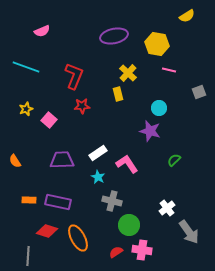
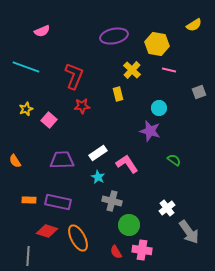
yellow semicircle: moved 7 px right, 9 px down
yellow cross: moved 4 px right, 3 px up
green semicircle: rotated 80 degrees clockwise
red semicircle: rotated 88 degrees counterclockwise
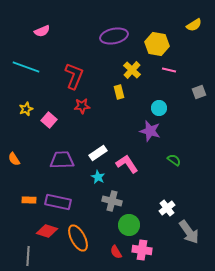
yellow rectangle: moved 1 px right, 2 px up
orange semicircle: moved 1 px left, 2 px up
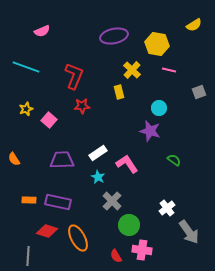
gray cross: rotated 30 degrees clockwise
red semicircle: moved 4 px down
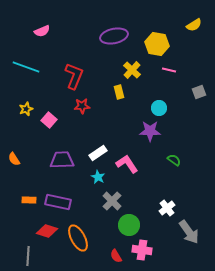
purple star: rotated 15 degrees counterclockwise
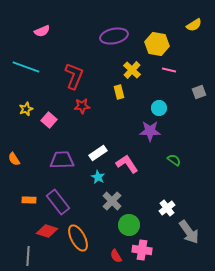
purple rectangle: rotated 40 degrees clockwise
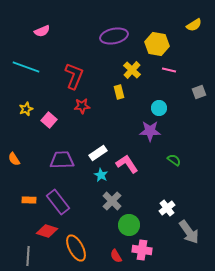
cyan star: moved 3 px right, 2 px up
orange ellipse: moved 2 px left, 10 px down
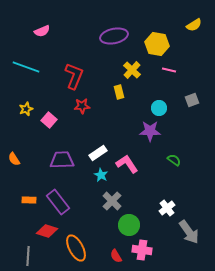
gray square: moved 7 px left, 8 px down
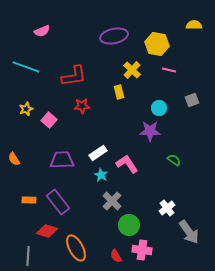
yellow semicircle: rotated 147 degrees counterclockwise
red L-shape: rotated 60 degrees clockwise
